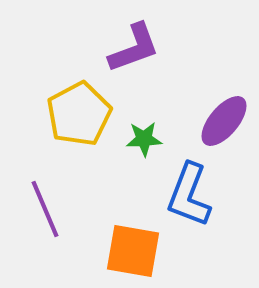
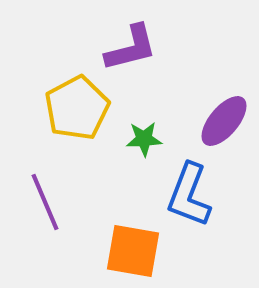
purple L-shape: moved 3 px left; rotated 6 degrees clockwise
yellow pentagon: moved 2 px left, 6 px up
purple line: moved 7 px up
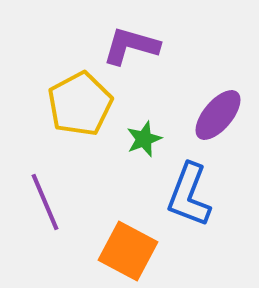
purple L-shape: moved 2 px up; rotated 150 degrees counterclockwise
yellow pentagon: moved 3 px right, 4 px up
purple ellipse: moved 6 px left, 6 px up
green star: rotated 18 degrees counterclockwise
orange square: moved 5 px left; rotated 18 degrees clockwise
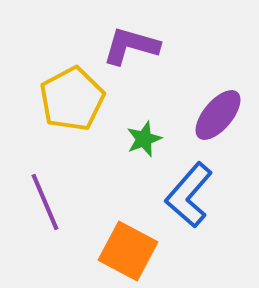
yellow pentagon: moved 8 px left, 5 px up
blue L-shape: rotated 20 degrees clockwise
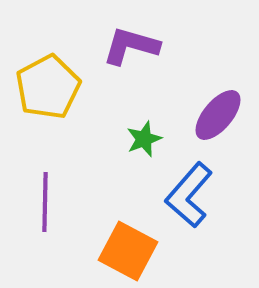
yellow pentagon: moved 24 px left, 12 px up
purple line: rotated 24 degrees clockwise
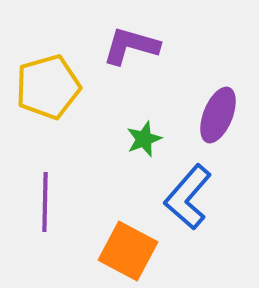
yellow pentagon: rotated 12 degrees clockwise
purple ellipse: rotated 18 degrees counterclockwise
blue L-shape: moved 1 px left, 2 px down
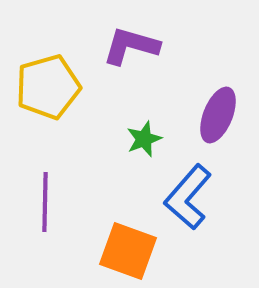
orange square: rotated 8 degrees counterclockwise
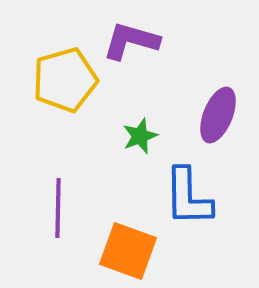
purple L-shape: moved 5 px up
yellow pentagon: moved 17 px right, 7 px up
green star: moved 4 px left, 3 px up
blue L-shape: rotated 42 degrees counterclockwise
purple line: moved 13 px right, 6 px down
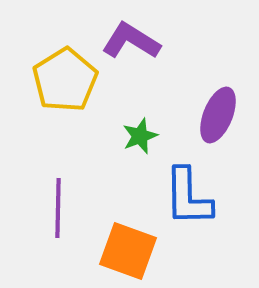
purple L-shape: rotated 16 degrees clockwise
yellow pentagon: rotated 16 degrees counterclockwise
